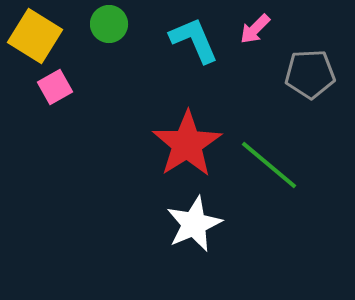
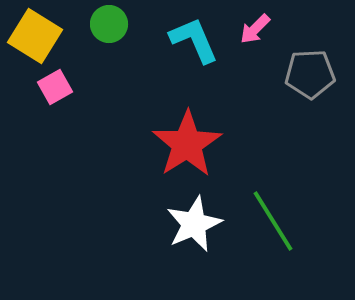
green line: moved 4 px right, 56 px down; rotated 18 degrees clockwise
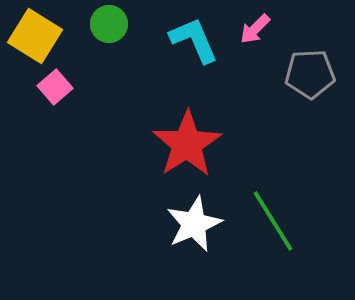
pink square: rotated 12 degrees counterclockwise
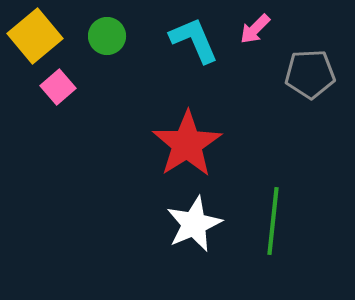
green circle: moved 2 px left, 12 px down
yellow square: rotated 18 degrees clockwise
pink square: moved 3 px right
green line: rotated 38 degrees clockwise
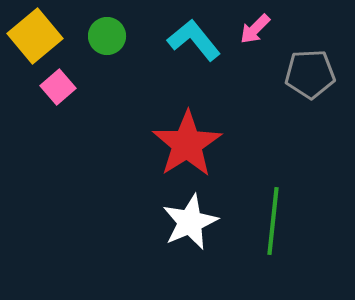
cyan L-shape: rotated 16 degrees counterclockwise
white star: moved 4 px left, 2 px up
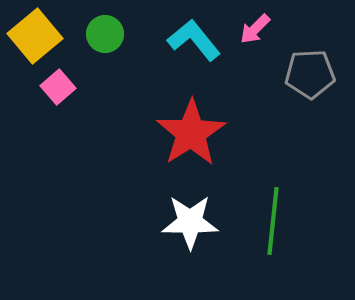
green circle: moved 2 px left, 2 px up
red star: moved 4 px right, 11 px up
white star: rotated 24 degrees clockwise
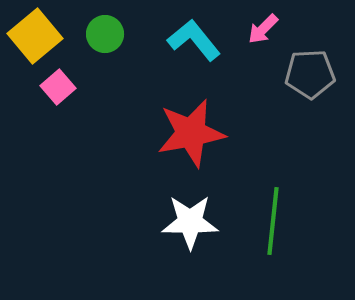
pink arrow: moved 8 px right
red star: rotated 22 degrees clockwise
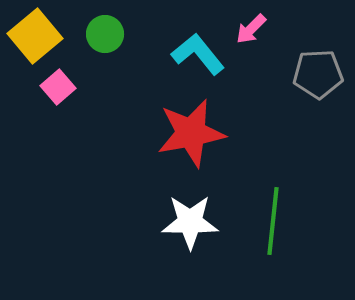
pink arrow: moved 12 px left
cyan L-shape: moved 4 px right, 14 px down
gray pentagon: moved 8 px right
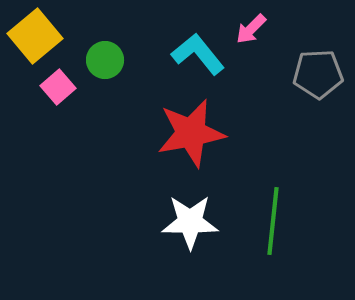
green circle: moved 26 px down
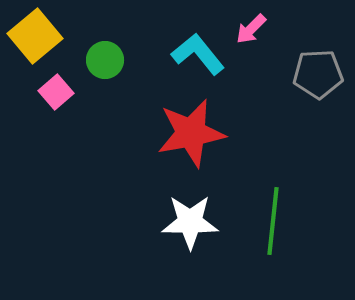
pink square: moved 2 px left, 5 px down
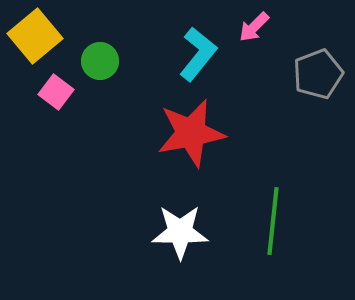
pink arrow: moved 3 px right, 2 px up
cyan L-shape: rotated 78 degrees clockwise
green circle: moved 5 px left, 1 px down
gray pentagon: rotated 18 degrees counterclockwise
pink square: rotated 12 degrees counterclockwise
white star: moved 10 px left, 10 px down
